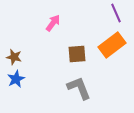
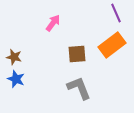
blue star: rotated 24 degrees counterclockwise
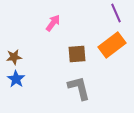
brown star: rotated 21 degrees counterclockwise
blue star: rotated 12 degrees clockwise
gray L-shape: rotated 8 degrees clockwise
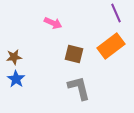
pink arrow: rotated 78 degrees clockwise
orange rectangle: moved 1 px left, 1 px down
brown square: moved 3 px left; rotated 18 degrees clockwise
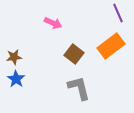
purple line: moved 2 px right
brown square: rotated 24 degrees clockwise
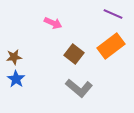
purple line: moved 5 px left, 1 px down; rotated 42 degrees counterclockwise
gray L-shape: rotated 144 degrees clockwise
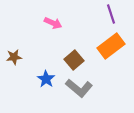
purple line: moved 2 px left; rotated 48 degrees clockwise
brown square: moved 6 px down; rotated 12 degrees clockwise
blue star: moved 30 px right
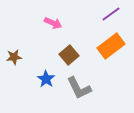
purple line: rotated 72 degrees clockwise
brown square: moved 5 px left, 5 px up
gray L-shape: rotated 24 degrees clockwise
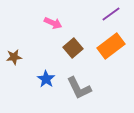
brown square: moved 4 px right, 7 px up
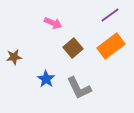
purple line: moved 1 px left, 1 px down
